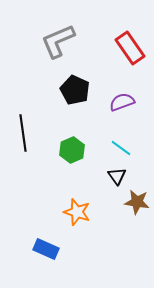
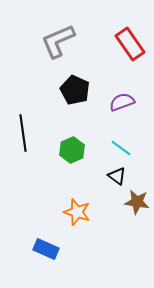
red rectangle: moved 4 px up
black triangle: rotated 18 degrees counterclockwise
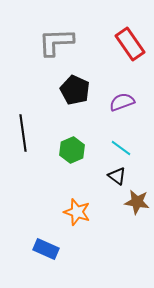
gray L-shape: moved 2 px left, 1 px down; rotated 21 degrees clockwise
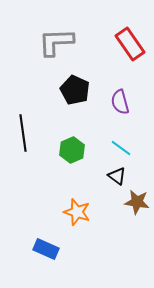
purple semicircle: moved 2 px left; rotated 85 degrees counterclockwise
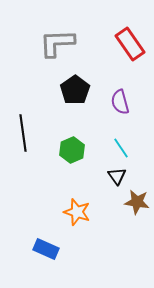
gray L-shape: moved 1 px right, 1 px down
black pentagon: rotated 12 degrees clockwise
cyan line: rotated 20 degrees clockwise
black triangle: rotated 18 degrees clockwise
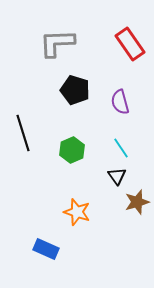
black pentagon: rotated 20 degrees counterclockwise
black line: rotated 9 degrees counterclockwise
brown star: rotated 25 degrees counterclockwise
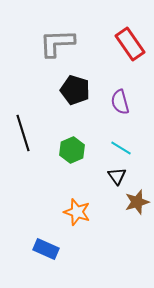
cyan line: rotated 25 degrees counterclockwise
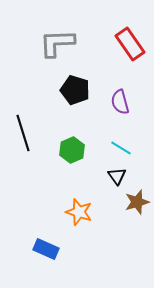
orange star: moved 2 px right
